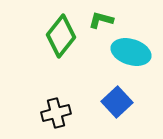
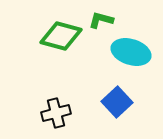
green diamond: rotated 66 degrees clockwise
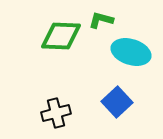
green diamond: rotated 12 degrees counterclockwise
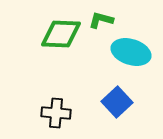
green diamond: moved 2 px up
black cross: rotated 20 degrees clockwise
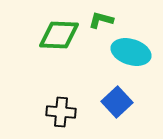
green diamond: moved 2 px left, 1 px down
black cross: moved 5 px right, 1 px up
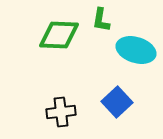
green L-shape: rotated 95 degrees counterclockwise
cyan ellipse: moved 5 px right, 2 px up
black cross: rotated 12 degrees counterclockwise
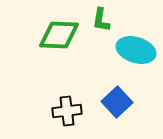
black cross: moved 6 px right, 1 px up
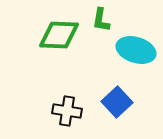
black cross: rotated 16 degrees clockwise
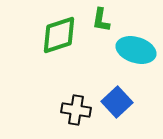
green diamond: rotated 21 degrees counterclockwise
black cross: moved 9 px right, 1 px up
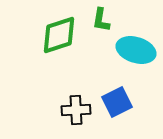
blue square: rotated 16 degrees clockwise
black cross: rotated 12 degrees counterclockwise
